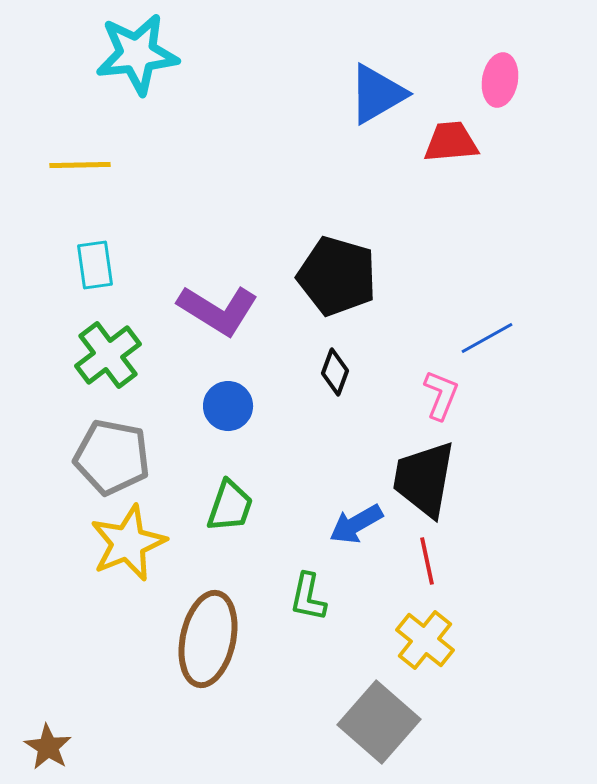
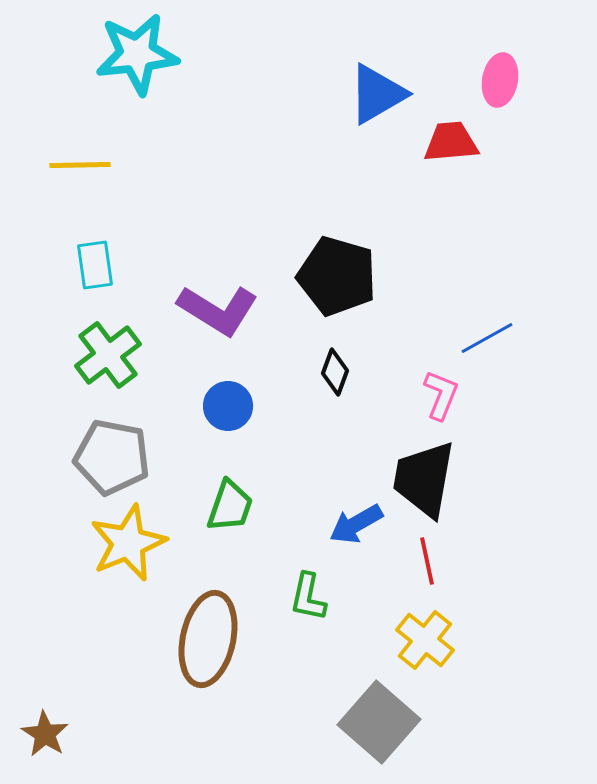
brown star: moved 3 px left, 13 px up
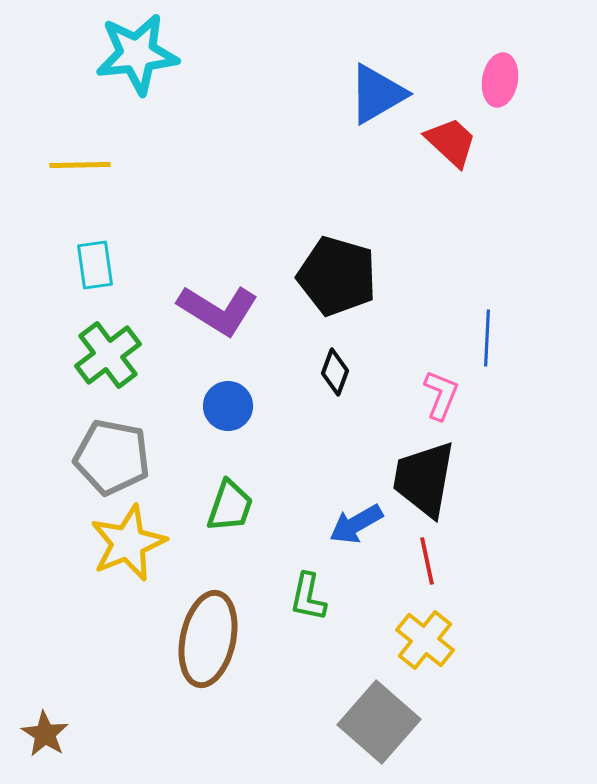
red trapezoid: rotated 48 degrees clockwise
blue line: rotated 58 degrees counterclockwise
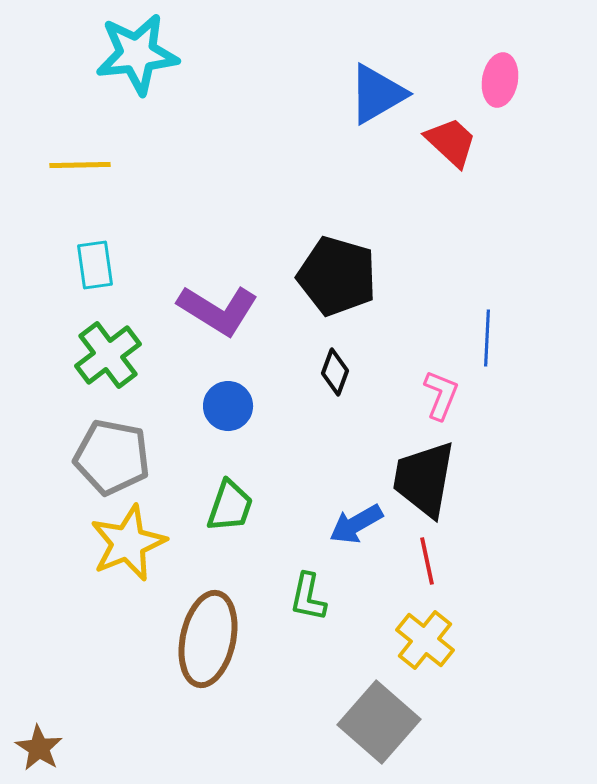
brown star: moved 6 px left, 14 px down
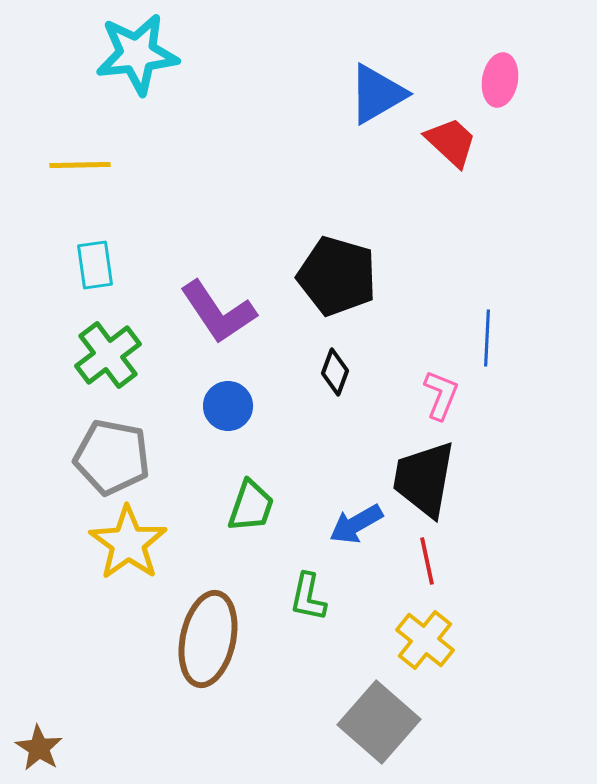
purple L-shape: moved 2 px down; rotated 24 degrees clockwise
green trapezoid: moved 21 px right
yellow star: rotated 14 degrees counterclockwise
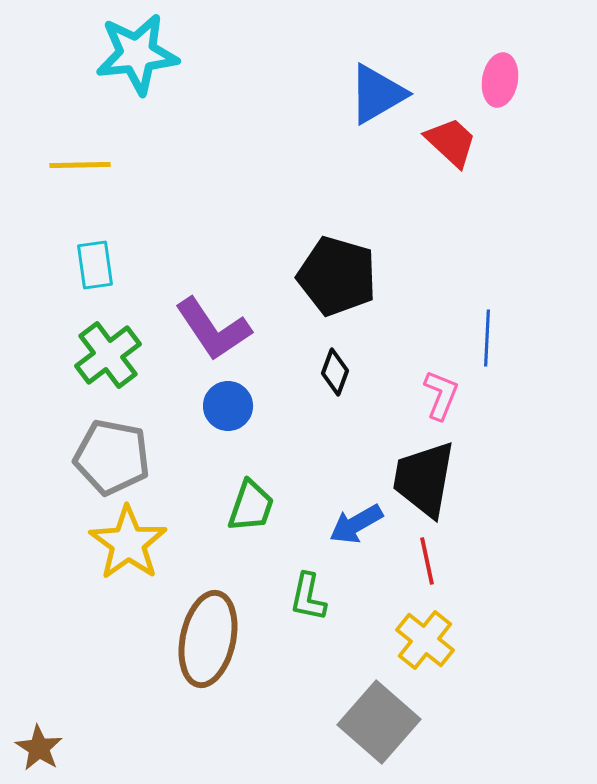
purple L-shape: moved 5 px left, 17 px down
